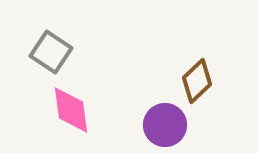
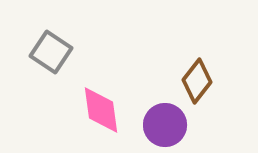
brown diamond: rotated 9 degrees counterclockwise
pink diamond: moved 30 px right
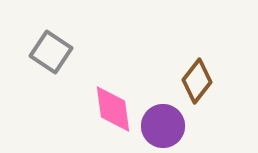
pink diamond: moved 12 px right, 1 px up
purple circle: moved 2 px left, 1 px down
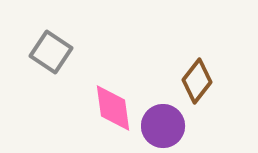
pink diamond: moved 1 px up
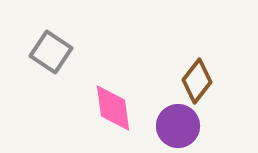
purple circle: moved 15 px right
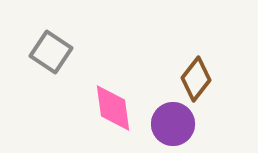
brown diamond: moved 1 px left, 2 px up
purple circle: moved 5 px left, 2 px up
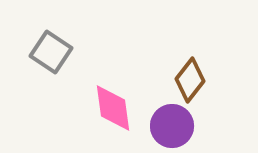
brown diamond: moved 6 px left, 1 px down
purple circle: moved 1 px left, 2 px down
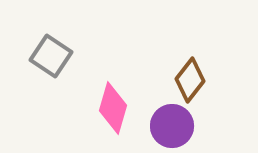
gray square: moved 4 px down
pink diamond: rotated 24 degrees clockwise
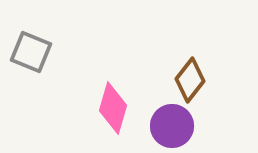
gray square: moved 20 px left, 4 px up; rotated 12 degrees counterclockwise
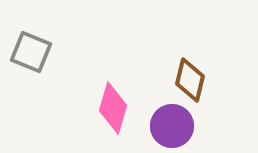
brown diamond: rotated 24 degrees counterclockwise
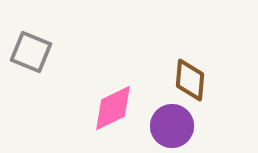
brown diamond: rotated 9 degrees counterclockwise
pink diamond: rotated 48 degrees clockwise
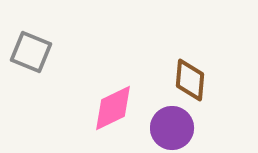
purple circle: moved 2 px down
